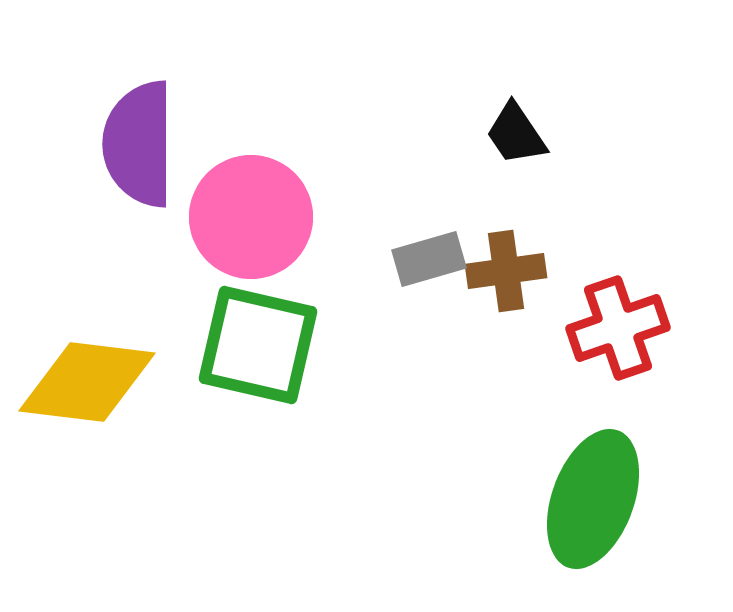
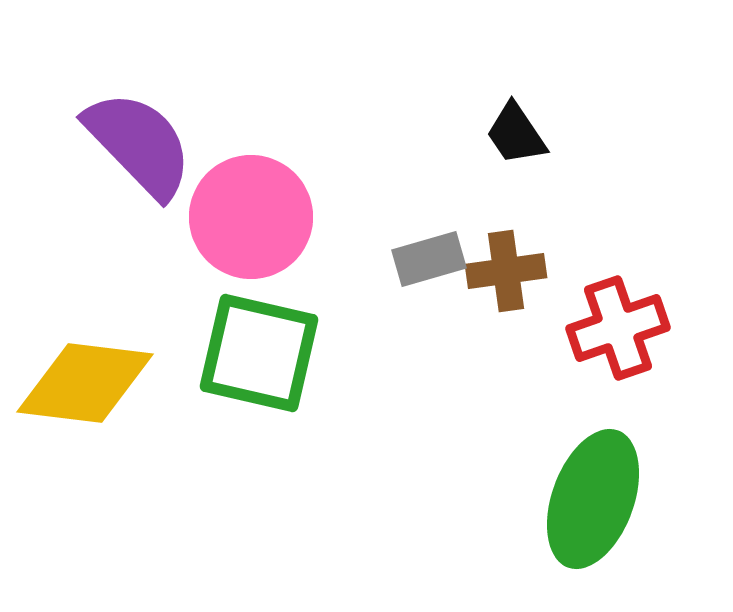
purple semicircle: rotated 136 degrees clockwise
green square: moved 1 px right, 8 px down
yellow diamond: moved 2 px left, 1 px down
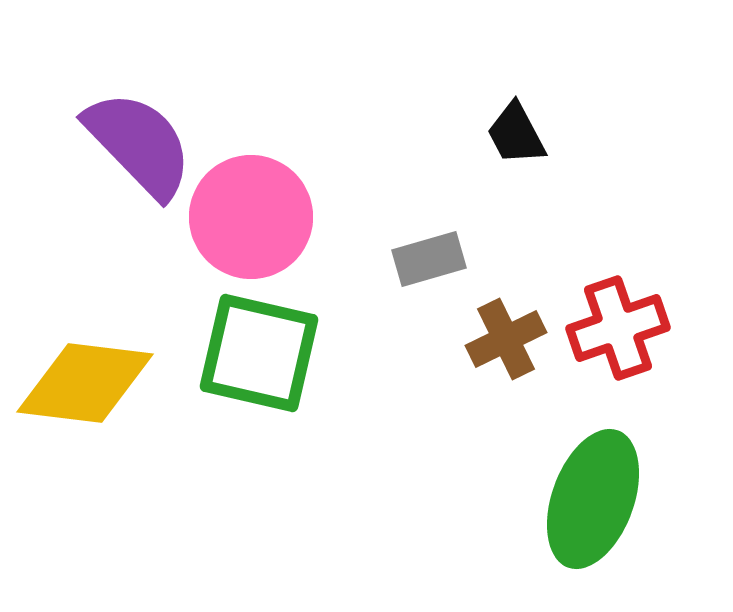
black trapezoid: rotated 6 degrees clockwise
brown cross: moved 68 px down; rotated 18 degrees counterclockwise
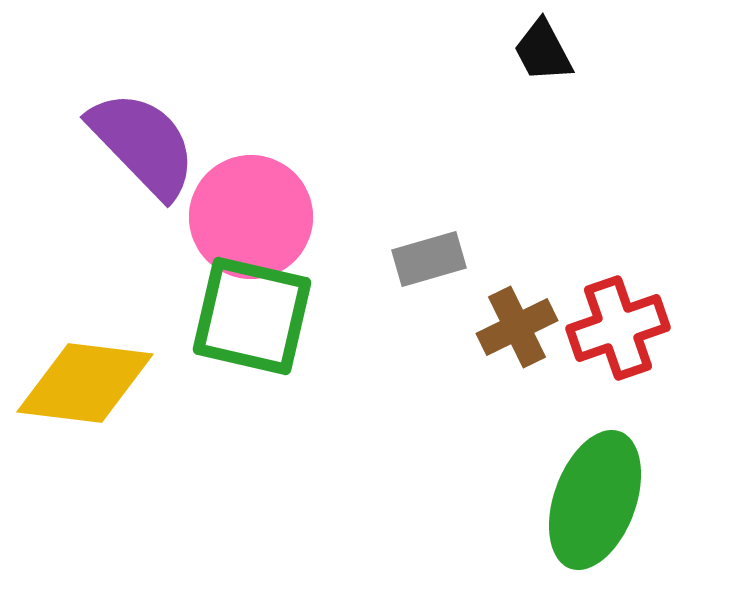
black trapezoid: moved 27 px right, 83 px up
purple semicircle: moved 4 px right
brown cross: moved 11 px right, 12 px up
green square: moved 7 px left, 37 px up
green ellipse: moved 2 px right, 1 px down
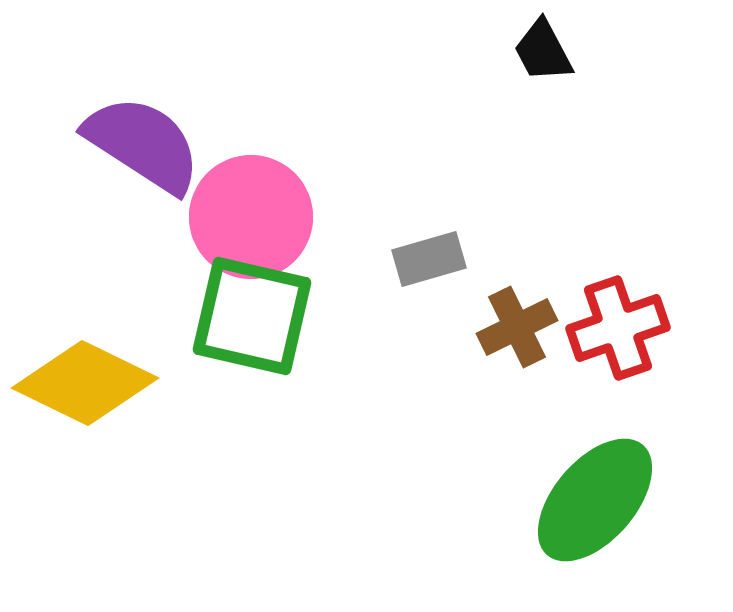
purple semicircle: rotated 13 degrees counterclockwise
yellow diamond: rotated 19 degrees clockwise
green ellipse: rotated 21 degrees clockwise
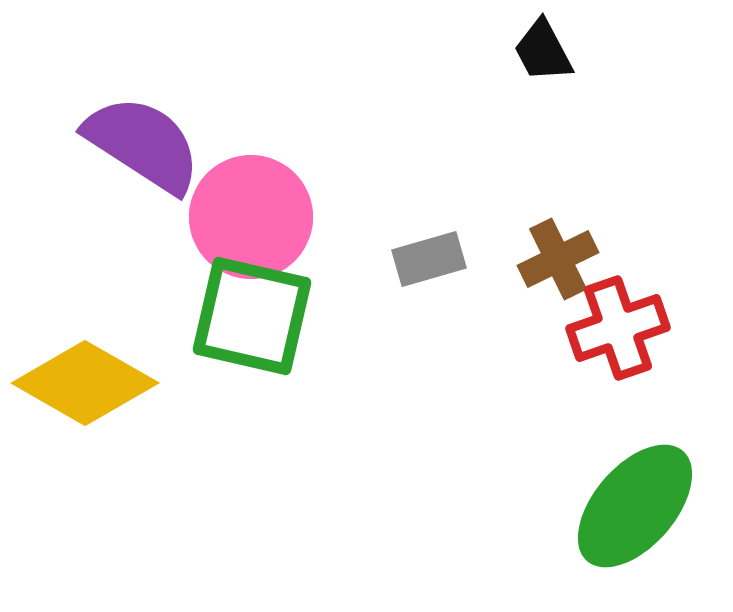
brown cross: moved 41 px right, 68 px up
yellow diamond: rotated 4 degrees clockwise
green ellipse: moved 40 px right, 6 px down
